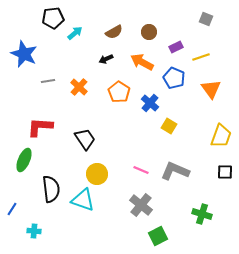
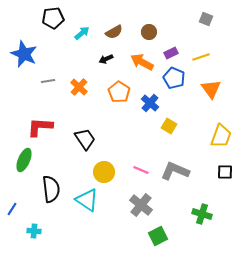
cyan arrow: moved 7 px right
purple rectangle: moved 5 px left, 6 px down
yellow circle: moved 7 px right, 2 px up
cyan triangle: moved 4 px right; rotated 15 degrees clockwise
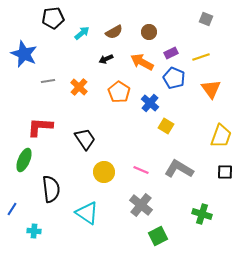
yellow square: moved 3 px left
gray L-shape: moved 4 px right, 2 px up; rotated 8 degrees clockwise
cyan triangle: moved 13 px down
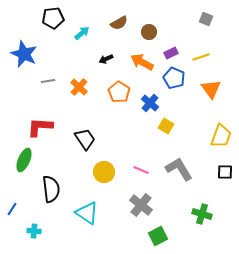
brown semicircle: moved 5 px right, 9 px up
gray L-shape: rotated 28 degrees clockwise
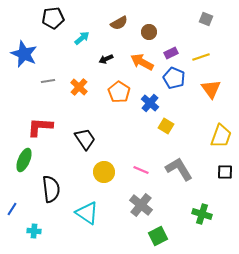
cyan arrow: moved 5 px down
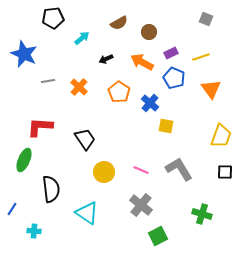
yellow square: rotated 21 degrees counterclockwise
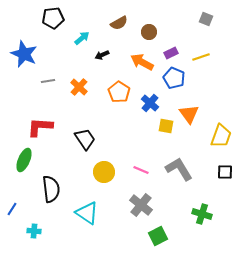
black arrow: moved 4 px left, 4 px up
orange triangle: moved 22 px left, 25 px down
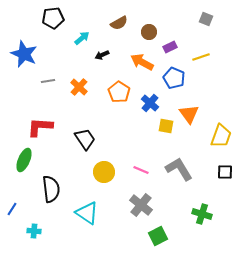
purple rectangle: moved 1 px left, 6 px up
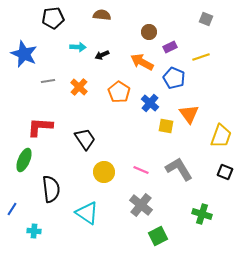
brown semicircle: moved 17 px left, 8 px up; rotated 144 degrees counterclockwise
cyan arrow: moved 4 px left, 9 px down; rotated 42 degrees clockwise
black square: rotated 21 degrees clockwise
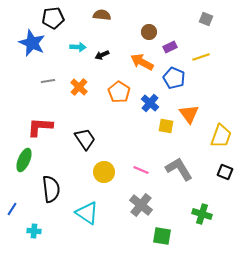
blue star: moved 8 px right, 11 px up
green square: moved 4 px right; rotated 36 degrees clockwise
